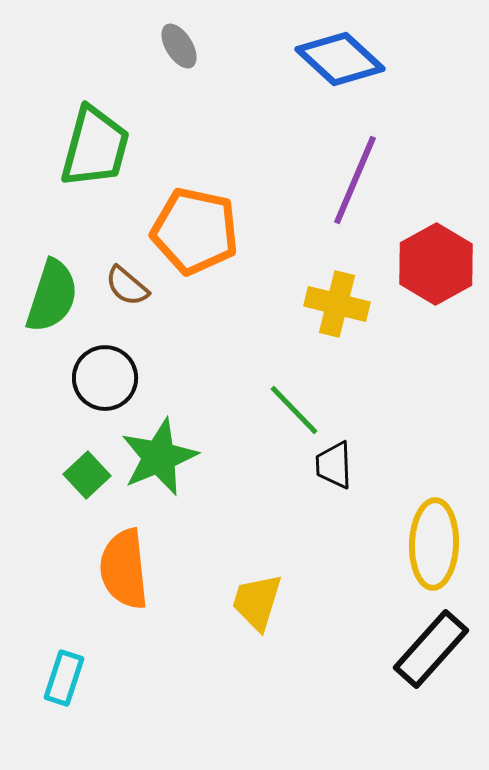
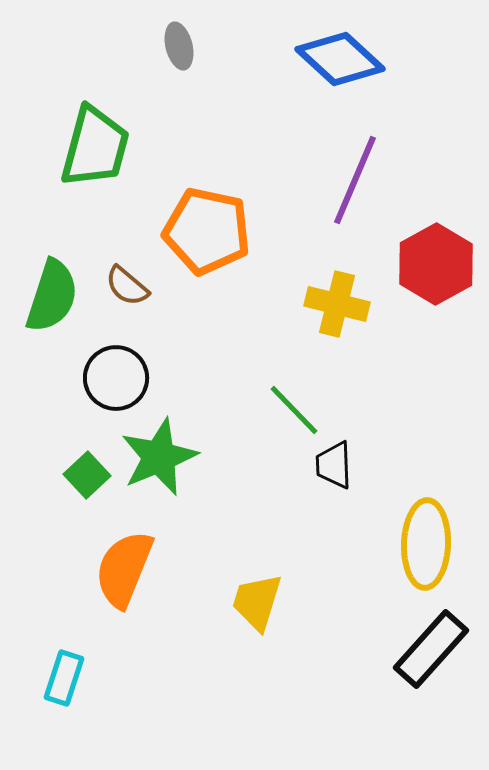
gray ellipse: rotated 18 degrees clockwise
orange pentagon: moved 12 px right
black circle: moved 11 px right
yellow ellipse: moved 8 px left
orange semicircle: rotated 28 degrees clockwise
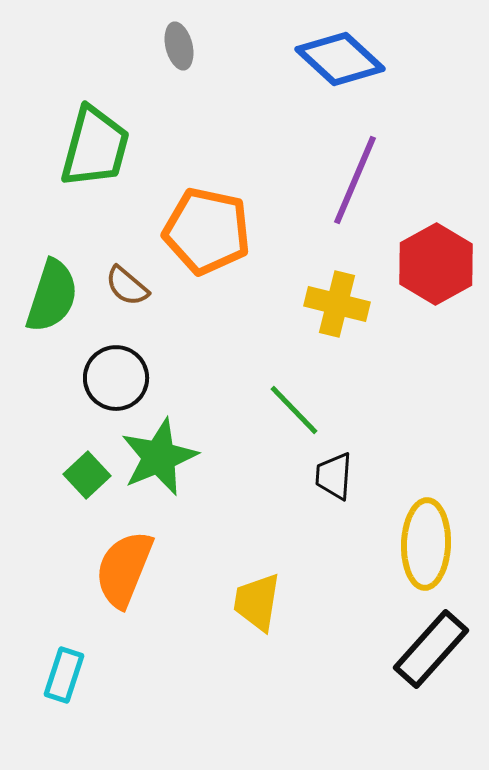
black trapezoid: moved 11 px down; rotated 6 degrees clockwise
yellow trapezoid: rotated 8 degrees counterclockwise
cyan rectangle: moved 3 px up
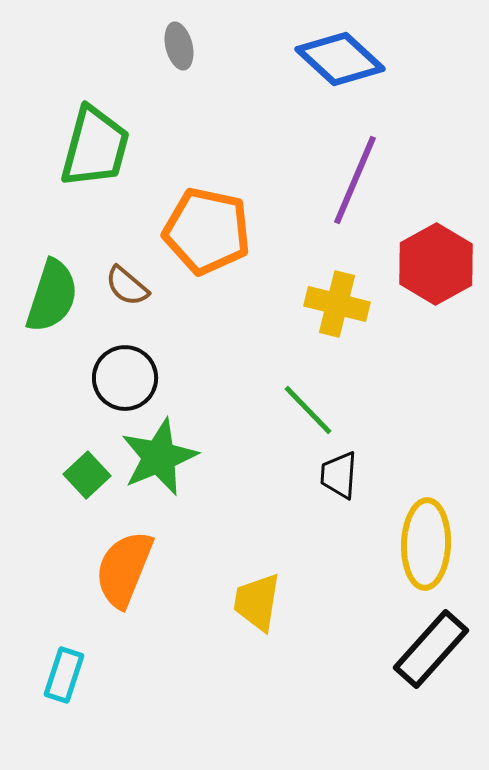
black circle: moved 9 px right
green line: moved 14 px right
black trapezoid: moved 5 px right, 1 px up
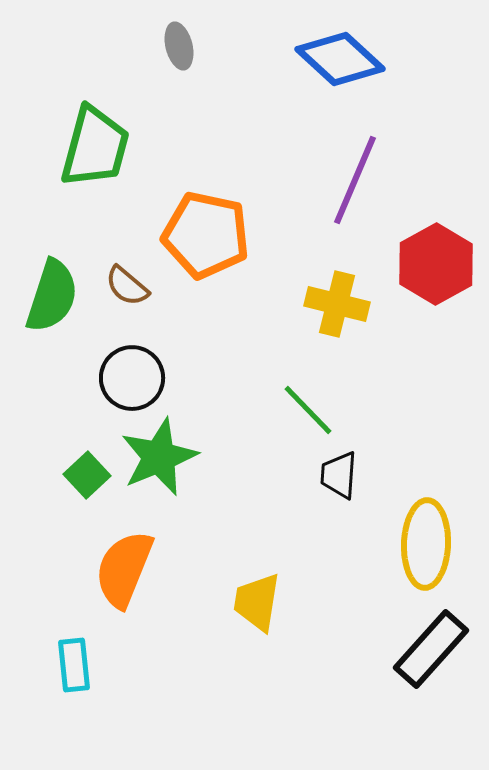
orange pentagon: moved 1 px left, 4 px down
black circle: moved 7 px right
cyan rectangle: moved 10 px right, 10 px up; rotated 24 degrees counterclockwise
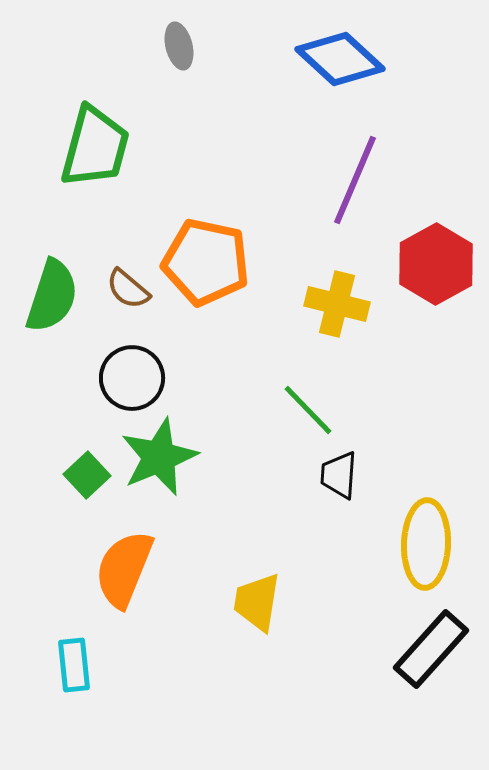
orange pentagon: moved 27 px down
brown semicircle: moved 1 px right, 3 px down
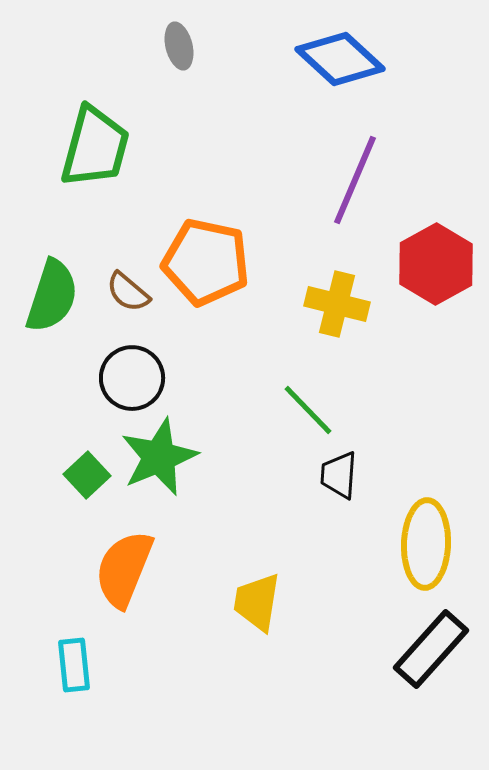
brown semicircle: moved 3 px down
